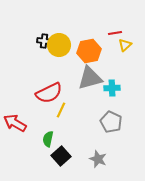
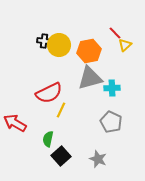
red line: rotated 56 degrees clockwise
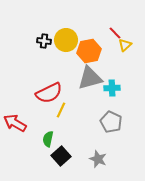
yellow circle: moved 7 px right, 5 px up
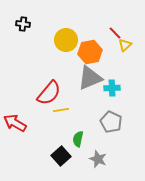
black cross: moved 21 px left, 17 px up
orange hexagon: moved 1 px right, 1 px down
gray triangle: rotated 8 degrees counterclockwise
red semicircle: rotated 24 degrees counterclockwise
yellow line: rotated 56 degrees clockwise
green semicircle: moved 30 px right
